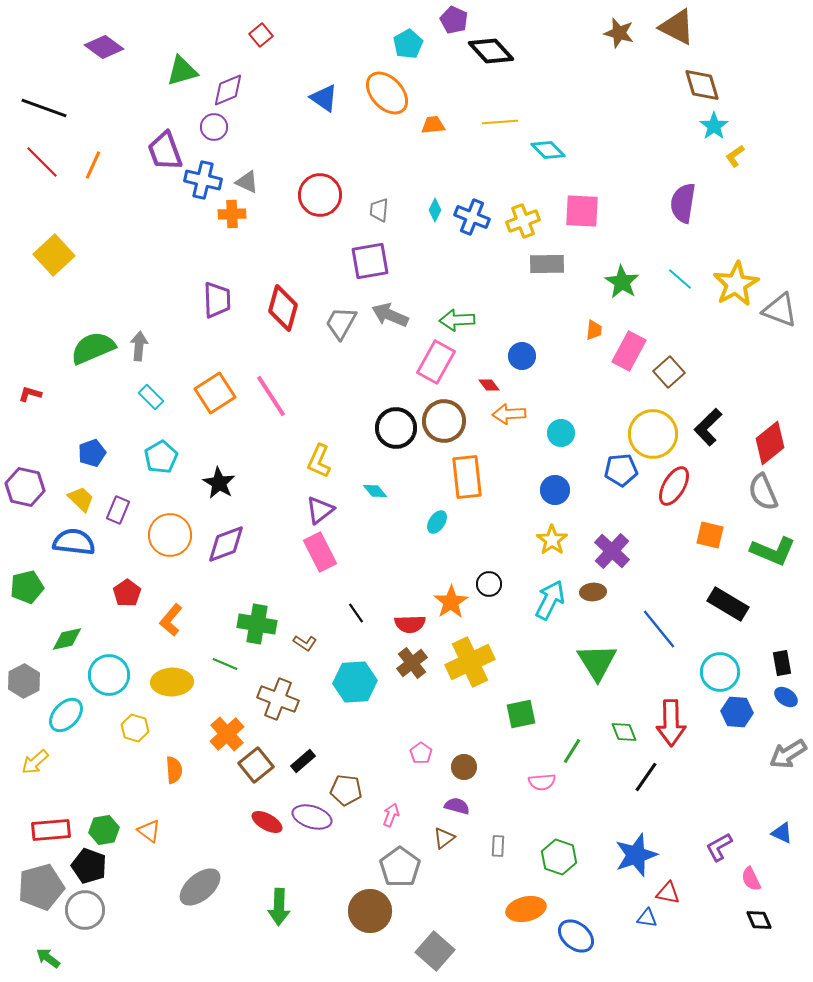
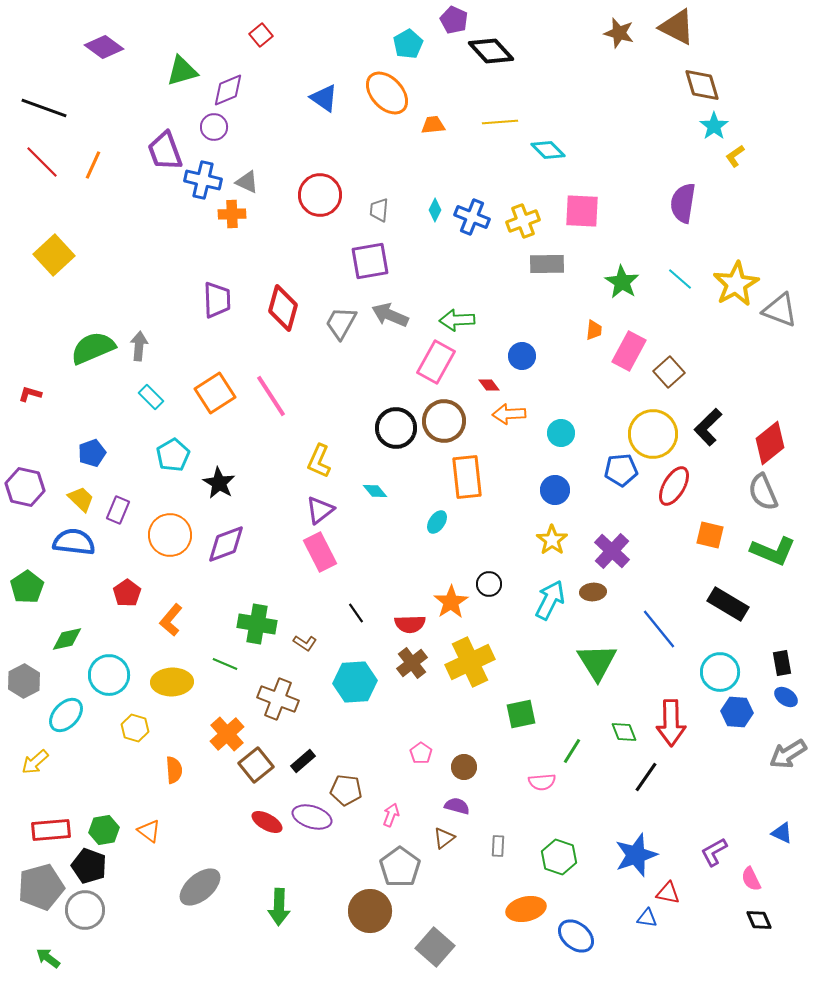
cyan pentagon at (161, 457): moved 12 px right, 2 px up
green pentagon at (27, 587): rotated 20 degrees counterclockwise
purple L-shape at (719, 847): moved 5 px left, 5 px down
gray square at (435, 951): moved 4 px up
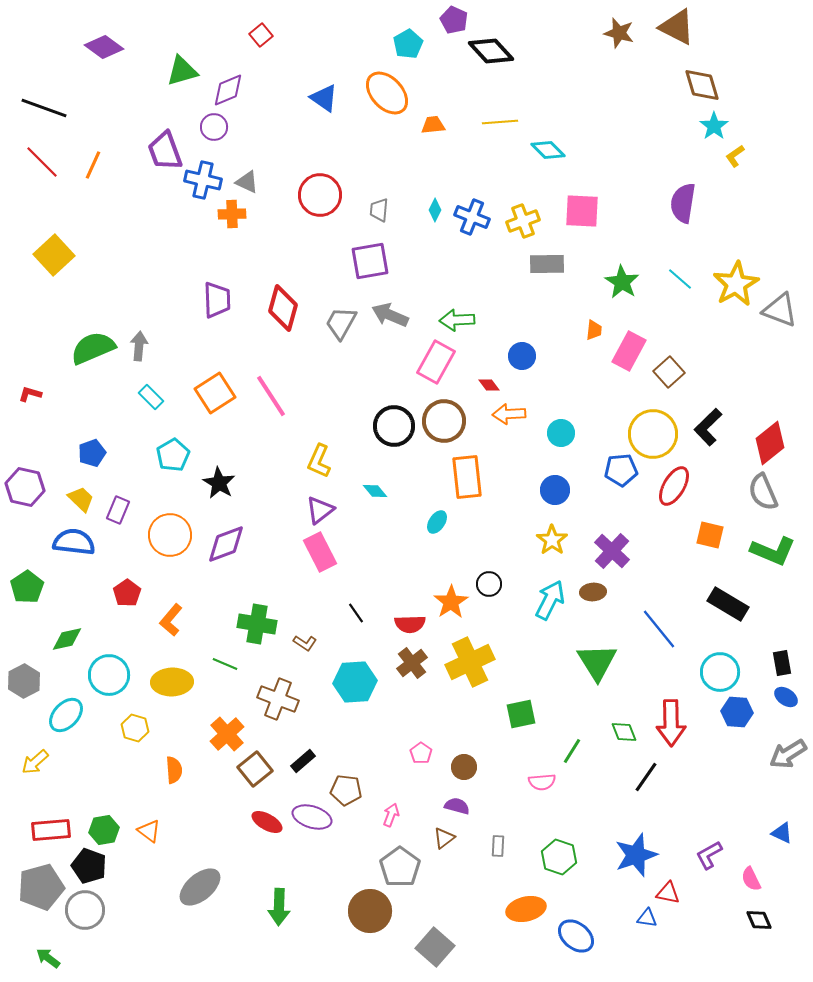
black circle at (396, 428): moved 2 px left, 2 px up
brown square at (256, 765): moved 1 px left, 4 px down
purple L-shape at (714, 852): moved 5 px left, 3 px down
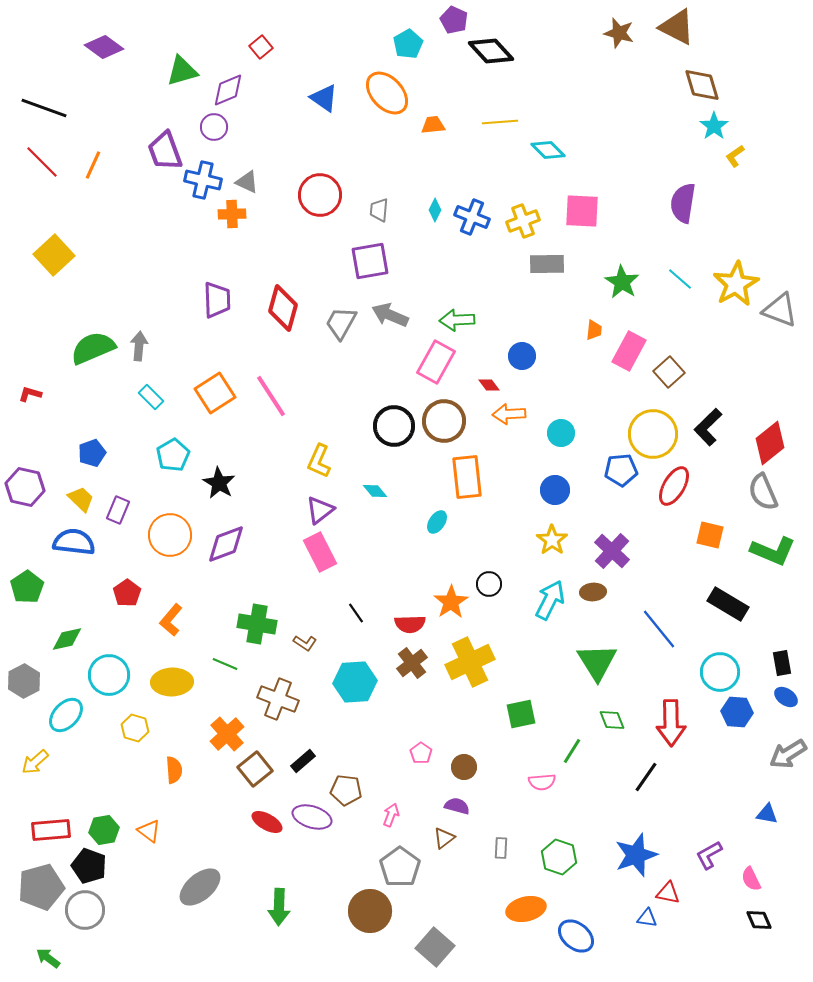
red square at (261, 35): moved 12 px down
green diamond at (624, 732): moved 12 px left, 12 px up
blue triangle at (782, 833): moved 15 px left, 19 px up; rotated 15 degrees counterclockwise
gray rectangle at (498, 846): moved 3 px right, 2 px down
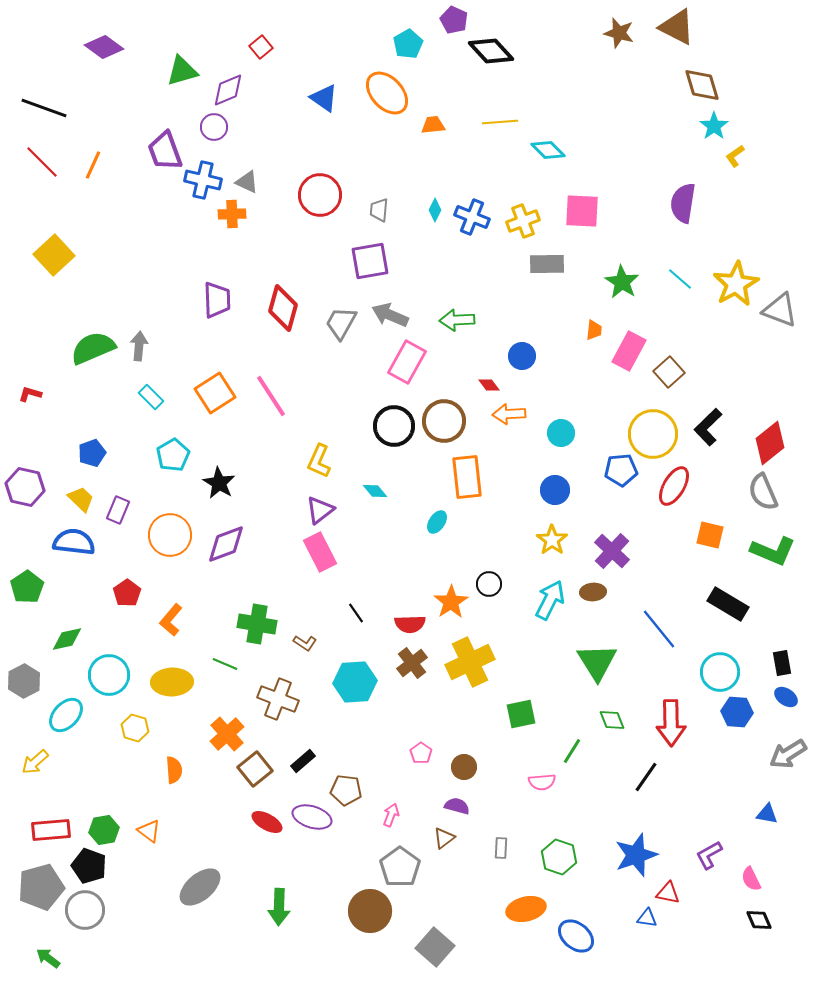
pink rectangle at (436, 362): moved 29 px left
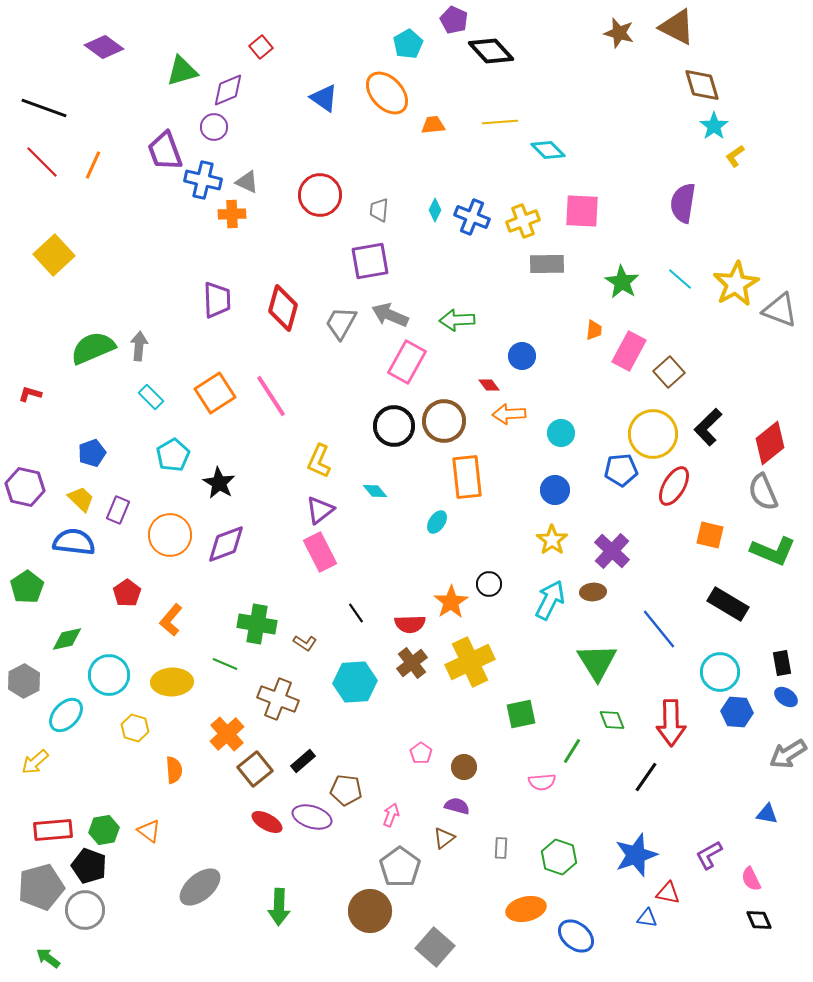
red rectangle at (51, 830): moved 2 px right
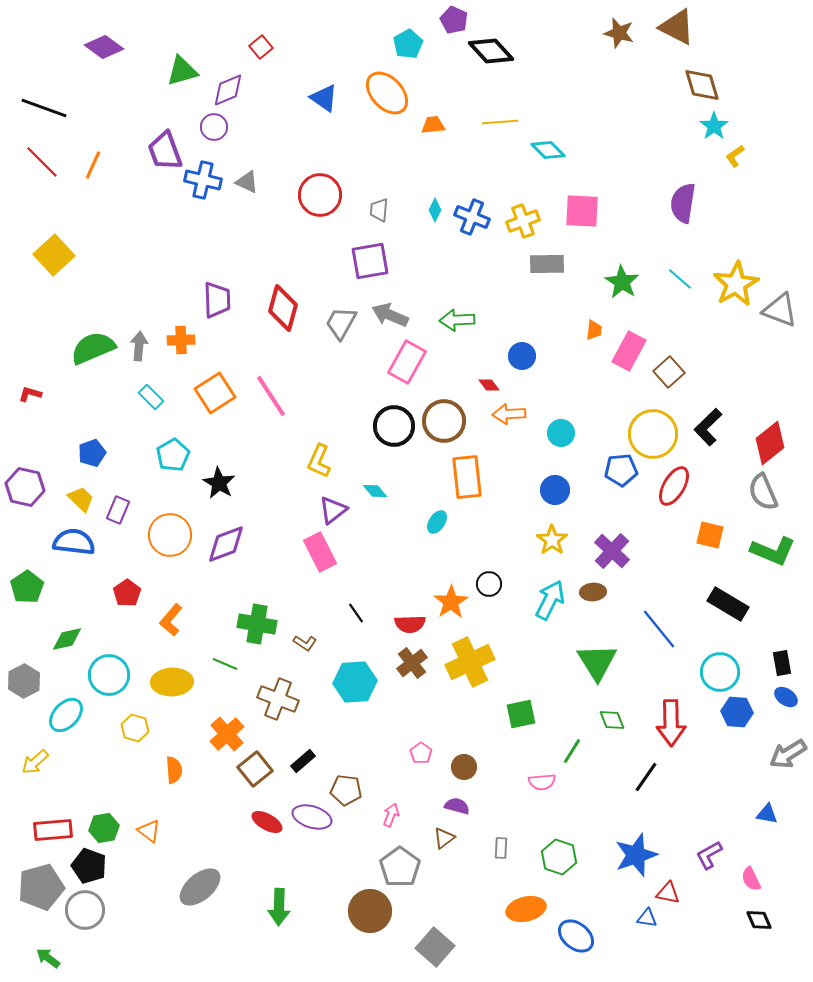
orange cross at (232, 214): moved 51 px left, 126 px down
purple triangle at (320, 510): moved 13 px right
green hexagon at (104, 830): moved 2 px up
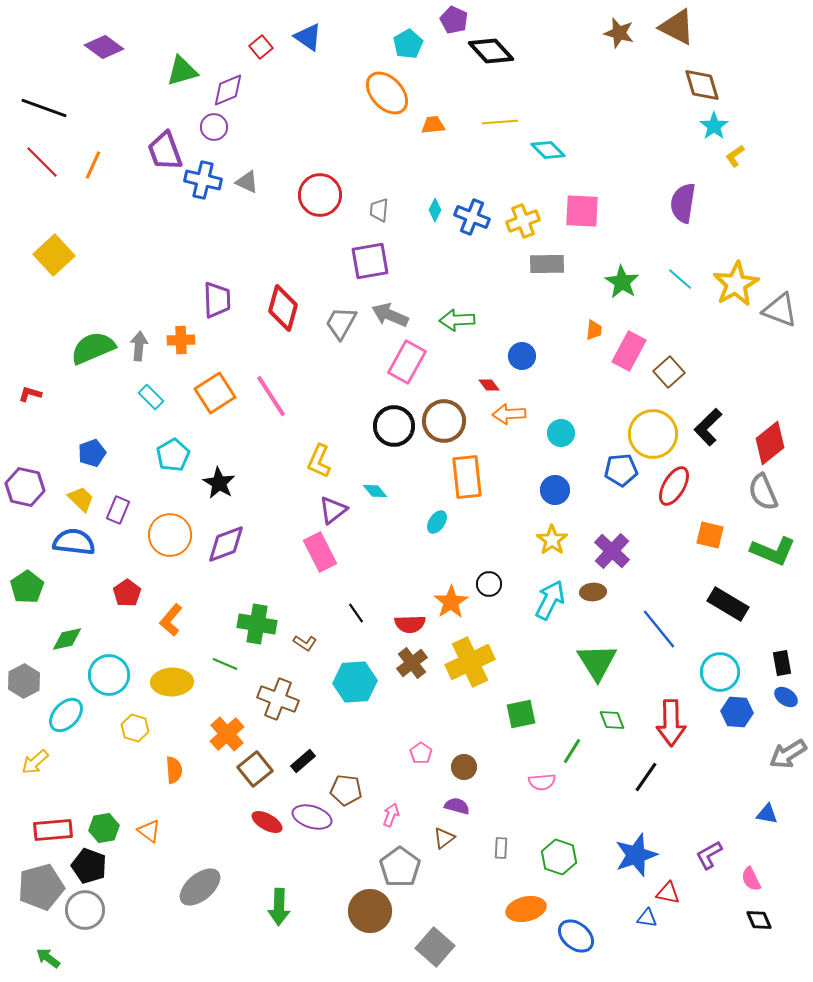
blue triangle at (324, 98): moved 16 px left, 61 px up
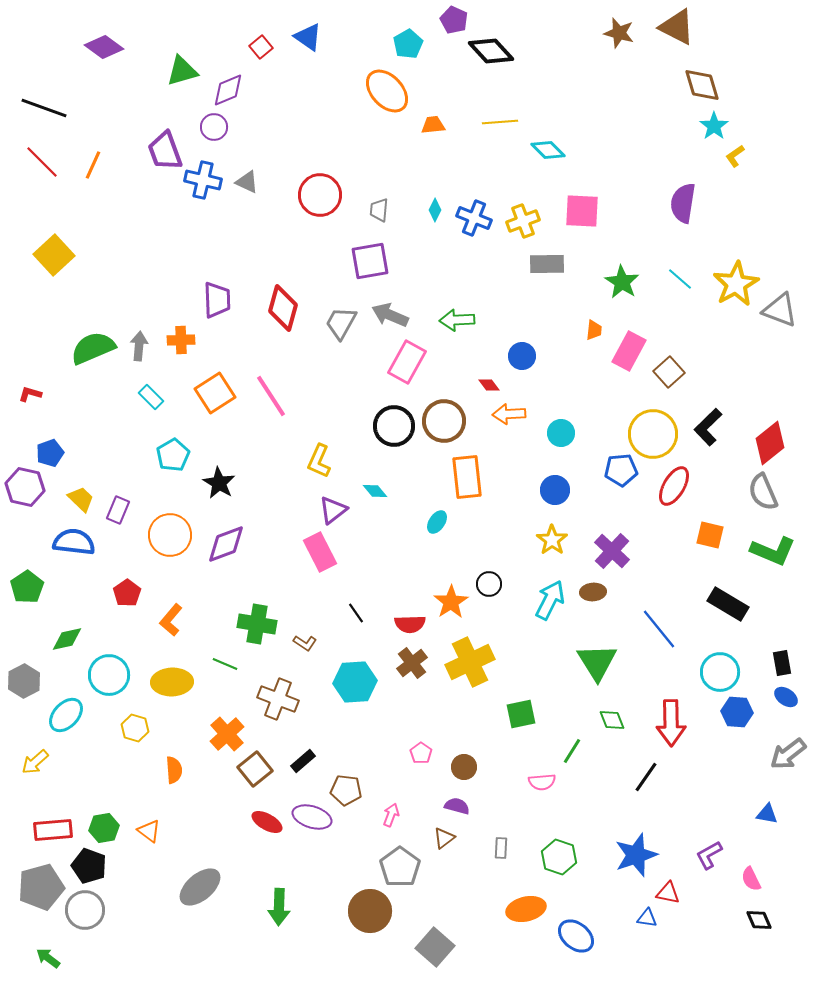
orange ellipse at (387, 93): moved 2 px up
blue cross at (472, 217): moved 2 px right, 1 px down
blue pentagon at (92, 453): moved 42 px left
gray arrow at (788, 754): rotated 6 degrees counterclockwise
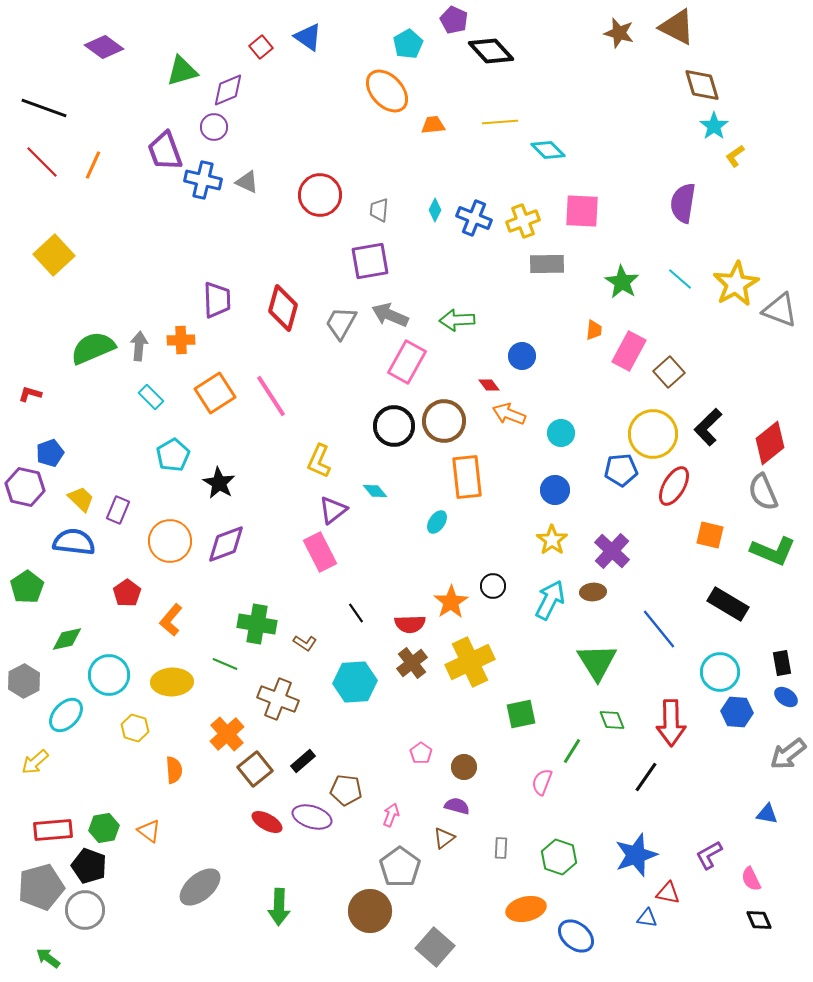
orange arrow at (509, 414): rotated 24 degrees clockwise
orange circle at (170, 535): moved 6 px down
black circle at (489, 584): moved 4 px right, 2 px down
pink semicircle at (542, 782): rotated 116 degrees clockwise
